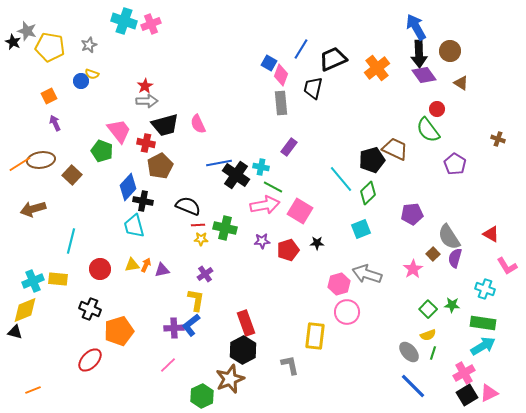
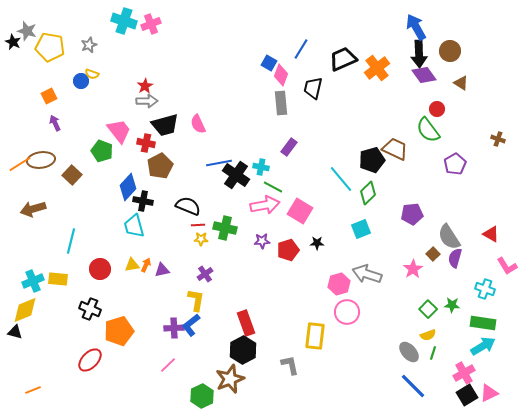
black trapezoid at (333, 59): moved 10 px right
purple pentagon at (455, 164): rotated 10 degrees clockwise
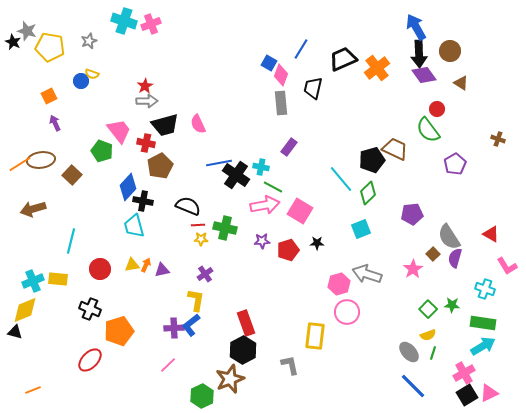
gray star at (89, 45): moved 4 px up
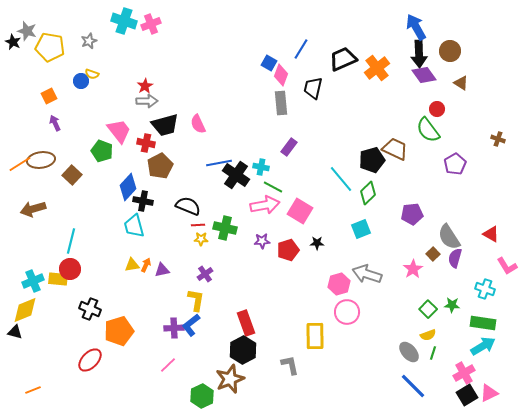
red circle at (100, 269): moved 30 px left
yellow rectangle at (315, 336): rotated 8 degrees counterclockwise
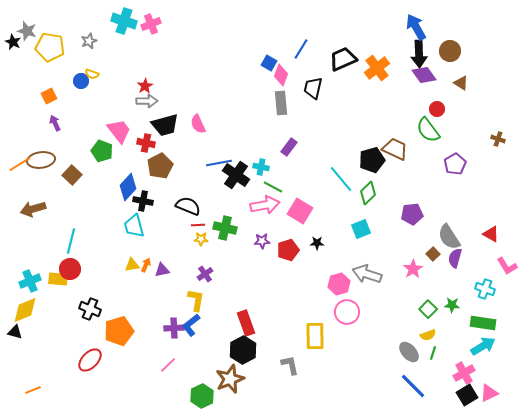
cyan cross at (33, 281): moved 3 px left
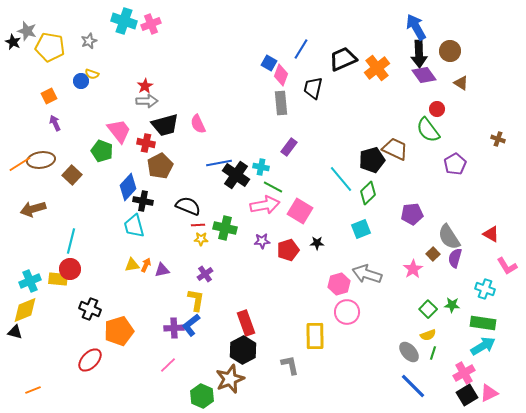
green hexagon at (202, 396): rotated 10 degrees counterclockwise
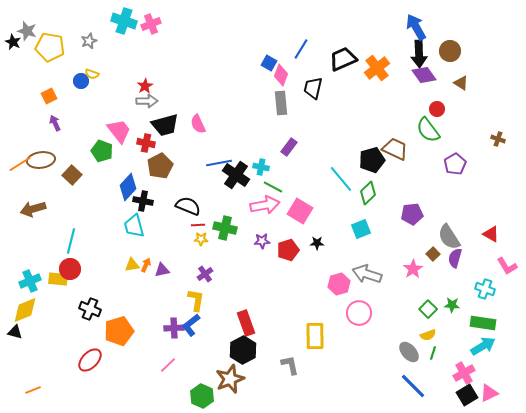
pink circle at (347, 312): moved 12 px right, 1 px down
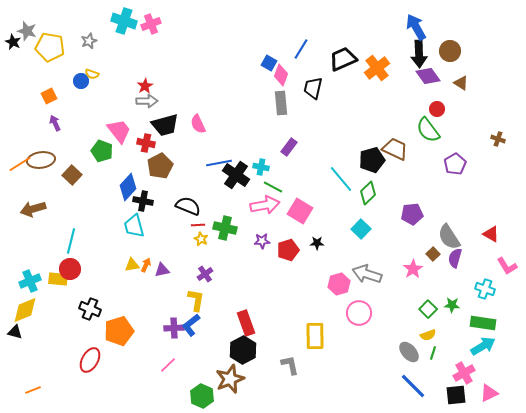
purple diamond at (424, 75): moved 4 px right, 1 px down
cyan square at (361, 229): rotated 24 degrees counterclockwise
yellow star at (201, 239): rotated 24 degrees clockwise
red ellipse at (90, 360): rotated 15 degrees counterclockwise
black square at (467, 395): moved 11 px left; rotated 25 degrees clockwise
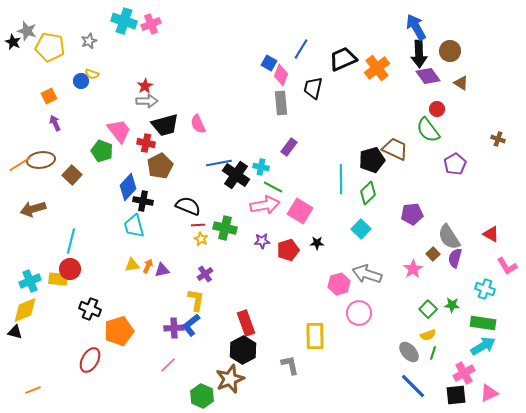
cyan line at (341, 179): rotated 40 degrees clockwise
orange arrow at (146, 265): moved 2 px right, 1 px down
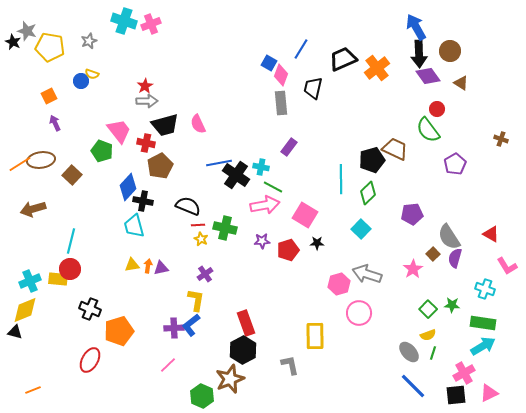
brown cross at (498, 139): moved 3 px right
pink square at (300, 211): moved 5 px right, 4 px down
orange arrow at (148, 266): rotated 16 degrees counterclockwise
purple triangle at (162, 270): moved 1 px left, 2 px up
